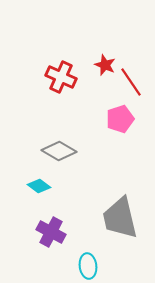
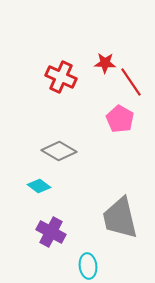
red star: moved 2 px up; rotated 20 degrees counterclockwise
pink pentagon: rotated 24 degrees counterclockwise
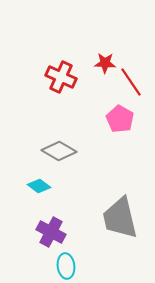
cyan ellipse: moved 22 px left
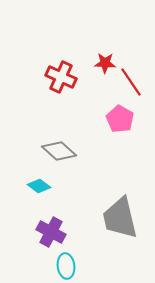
gray diamond: rotated 12 degrees clockwise
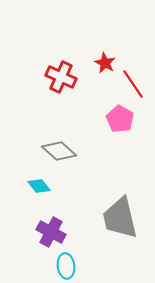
red star: rotated 25 degrees clockwise
red line: moved 2 px right, 2 px down
cyan diamond: rotated 15 degrees clockwise
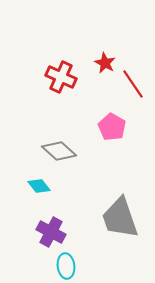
pink pentagon: moved 8 px left, 8 px down
gray trapezoid: rotated 6 degrees counterclockwise
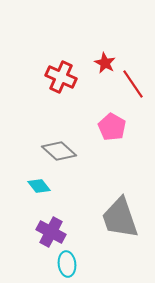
cyan ellipse: moved 1 px right, 2 px up
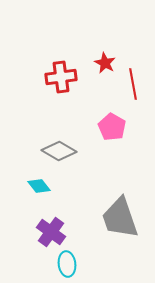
red cross: rotated 32 degrees counterclockwise
red line: rotated 24 degrees clockwise
gray diamond: rotated 12 degrees counterclockwise
purple cross: rotated 8 degrees clockwise
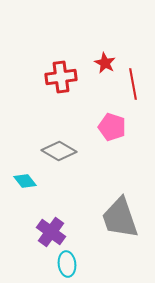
pink pentagon: rotated 12 degrees counterclockwise
cyan diamond: moved 14 px left, 5 px up
